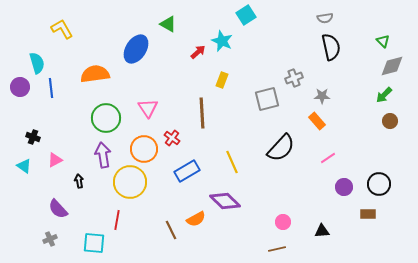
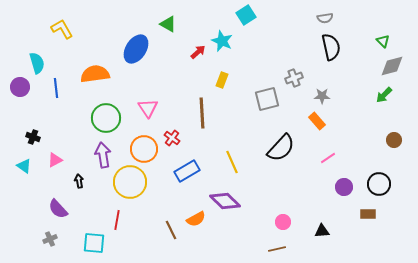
blue line at (51, 88): moved 5 px right
brown circle at (390, 121): moved 4 px right, 19 px down
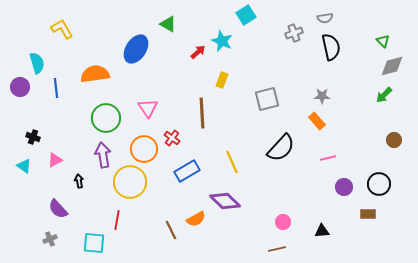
gray cross at (294, 78): moved 45 px up
pink line at (328, 158): rotated 21 degrees clockwise
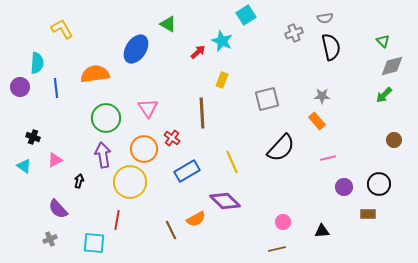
cyan semicircle at (37, 63): rotated 20 degrees clockwise
black arrow at (79, 181): rotated 24 degrees clockwise
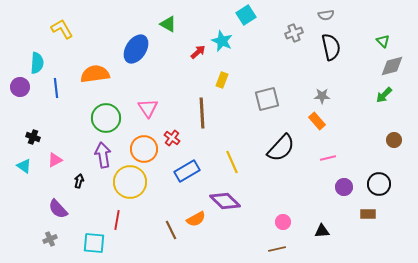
gray semicircle at (325, 18): moved 1 px right, 3 px up
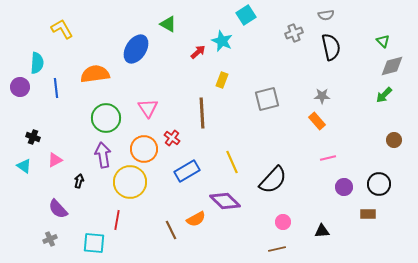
black semicircle at (281, 148): moved 8 px left, 32 px down
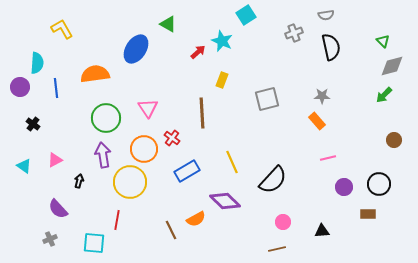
black cross at (33, 137): moved 13 px up; rotated 16 degrees clockwise
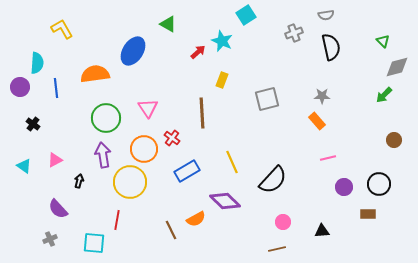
blue ellipse at (136, 49): moved 3 px left, 2 px down
gray diamond at (392, 66): moved 5 px right, 1 px down
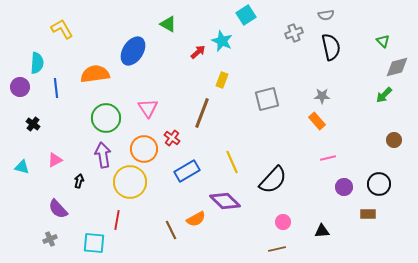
brown line at (202, 113): rotated 24 degrees clockwise
cyan triangle at (24, 166): moved 2 px left, 1 px down; rotated 21 degrees counterclockwise
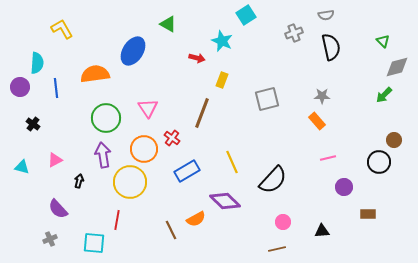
red arrow at (198, 52): moved 1 px left, 6 px down; rotated 56 degrees clockwise
black circle at (379, 184): moved 22 px up
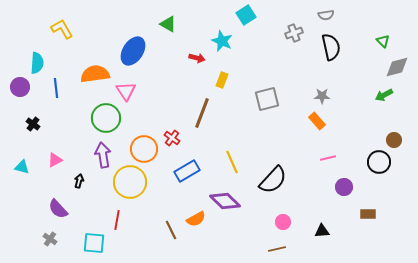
green arrow at (384, 95): rotated 18 degrees clockwise
pink triangle at (148, 108): moved 22 px left, 17 px up
gray cross at (50, 239): rotated 32 degrees counterclockwise
